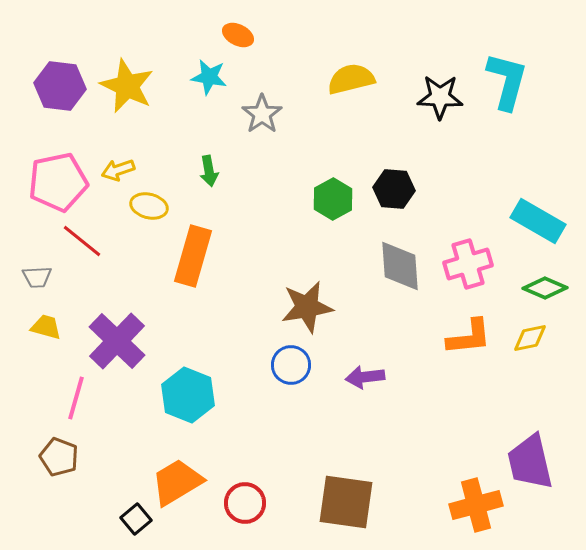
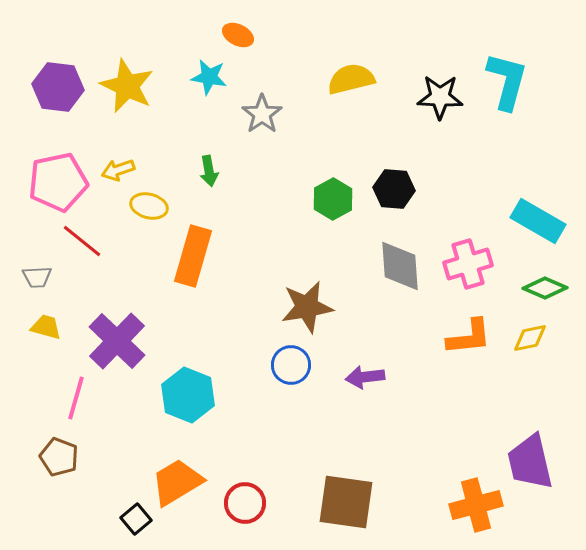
purple hexagon: moved 2 px left, 1 px down
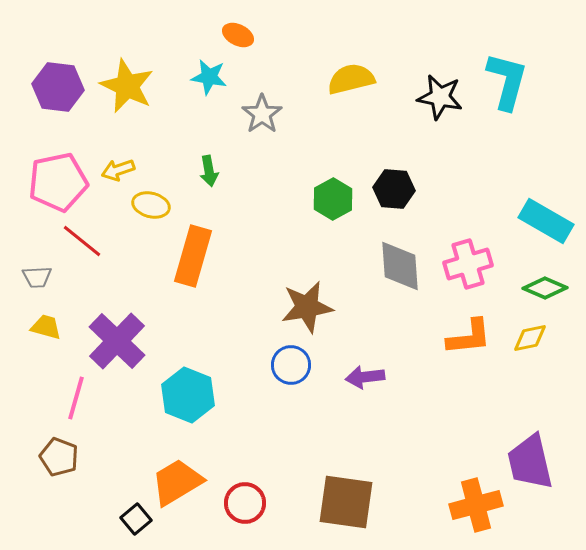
black star: rotated 9 degrees clockwise
yellow ellipse: moved 2 px right, 1 px up
cyan rectangle: moved 8 px right
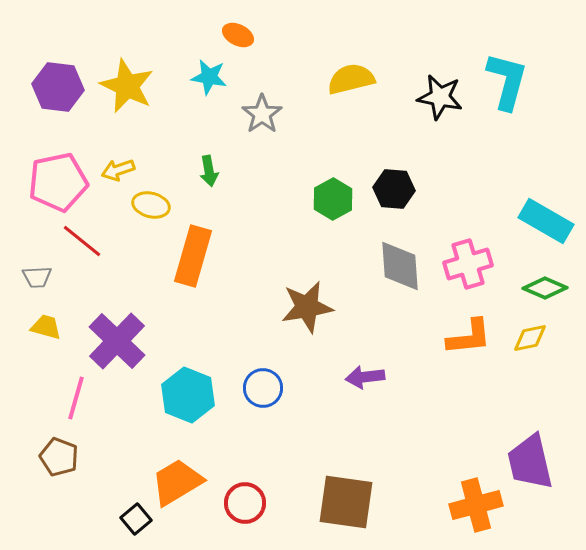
blue circle: moved 28 px left, 23 px down
